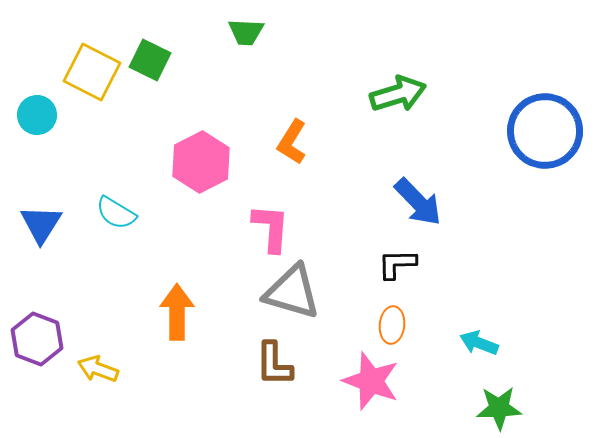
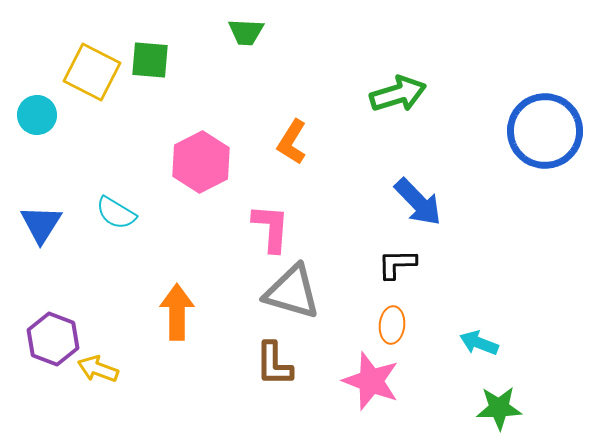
green square: rotated 21 degrees counterclockwise
purple hexagon: moved 16 px right
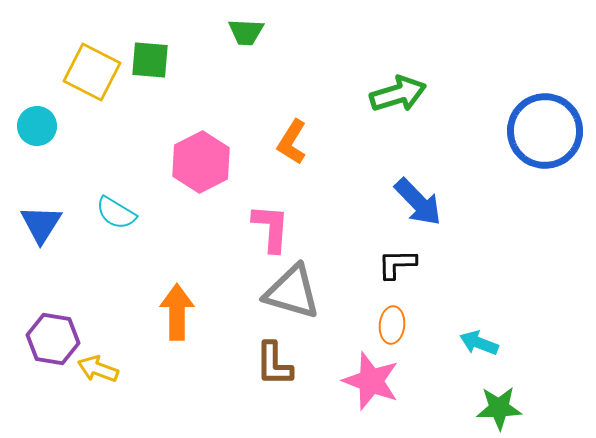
cyan circle: moved 11 px down
purple hexagon: rotated 12 degrees counterclockwise
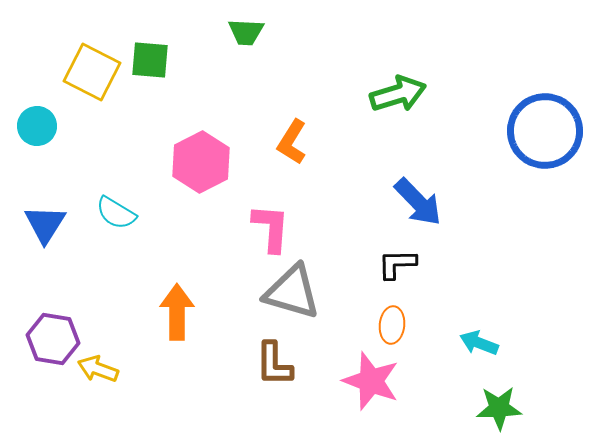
blue triangle: moved 4 px right
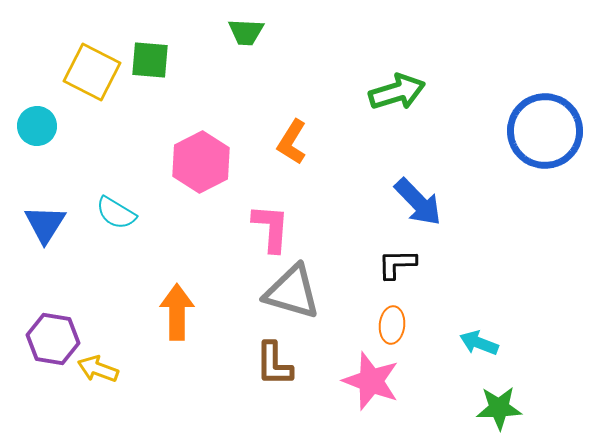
green arrow: moved 1 px left, 2 px up
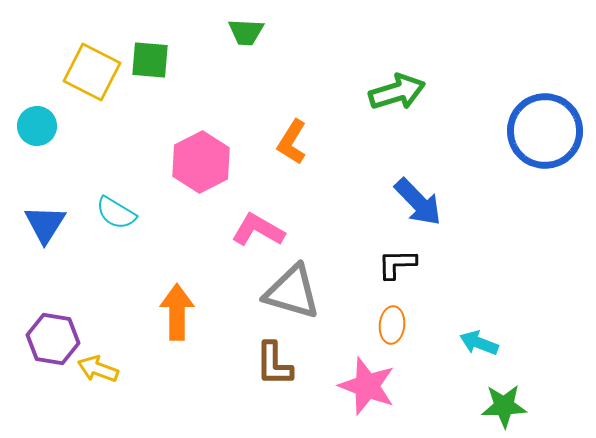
pink L-shape: moved 13 px left, 2 px down; rotated 64 degrees counterclockwise
pink star: moved 4 px left, 5 px down
green star: moved 5 px right, 2 px up
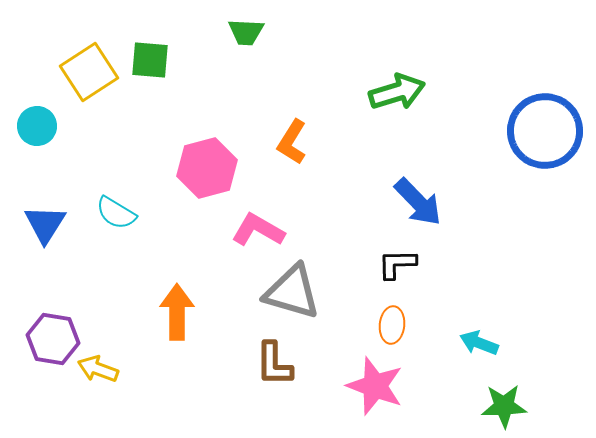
yellow square: moved 3 px left; rotated 30 degrees clockwise
pink hexagon: moved 6 px right, 6 px down; rotated 12 degrees clockwise
pink star: moved 8 px right
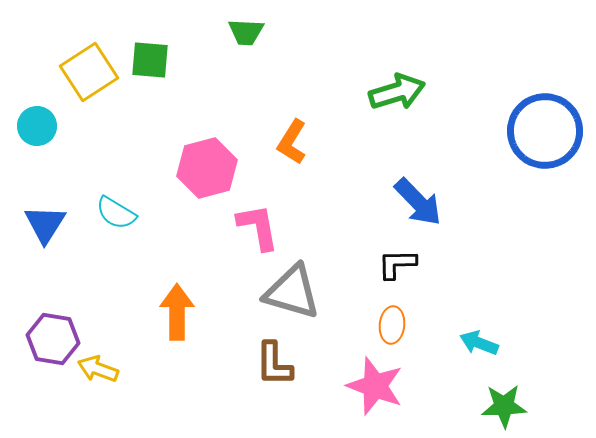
pink L-shape: moved 3 px up; rotated 50 degrees clockwise
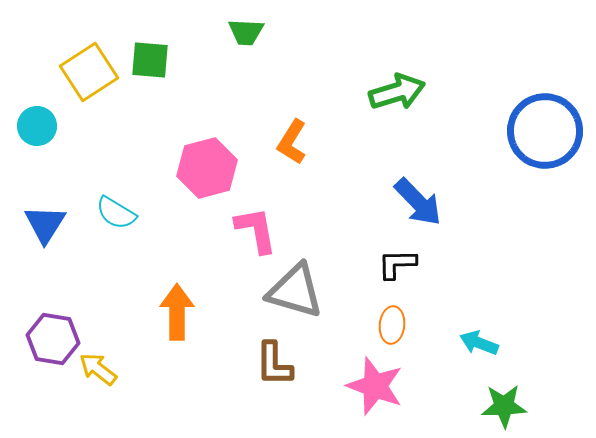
pink L-shape: moved 2 px left, 3 px down
gray triangle: moved 3 px right, 1 px up
yellow arrow: rotated 18 degrees clockwise
